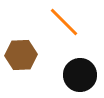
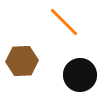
brown hexagon: moved 1 px right, 6 px down
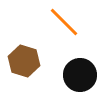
brown hexagon: moved 2 px right; rotated 20 degrees clockwise
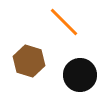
brown hexagon: moved 5 px right
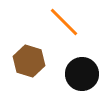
black circle: moved 2 px right, 1 px up
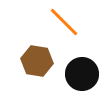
brown hexagon: moved 8 px right; rotated 8 degrees counterclockwise
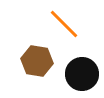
orange line: moved 2 px down
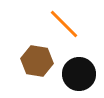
black circle: moved 3 px left
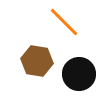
orange line: moved 2 px up
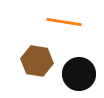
orange line: rotated 36 degrees counterclockwise
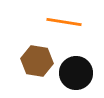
black circle: moved 3 px left, 1 px up
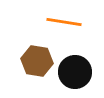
black circle: moved 1 px left, 1 px up
